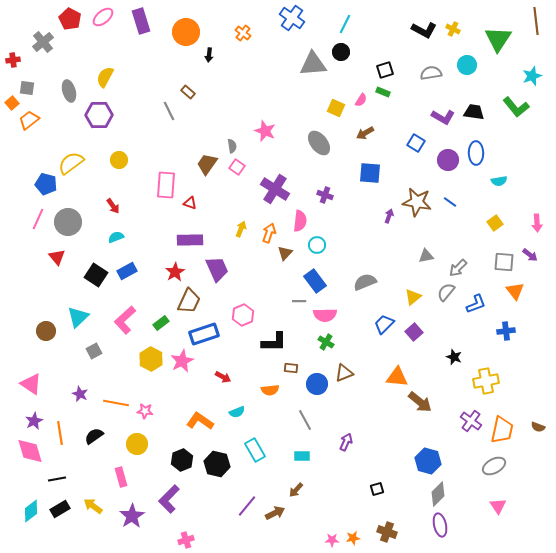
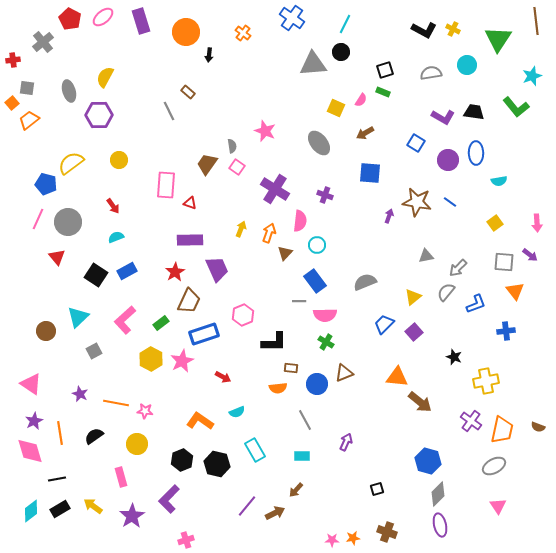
orange semicircle at (270, 390): moved 8 px right, 2 px up
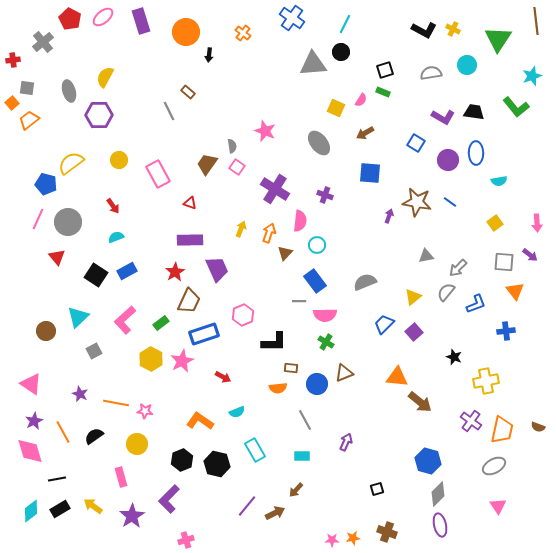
pink rectangle at (166, 185): moved 8 px left, 11 px up; rotated 32 degrees counterclockwise
orange line at (60, 433): moved 3 px right, 1 px up; rotated 20 degrees counterclockwise
